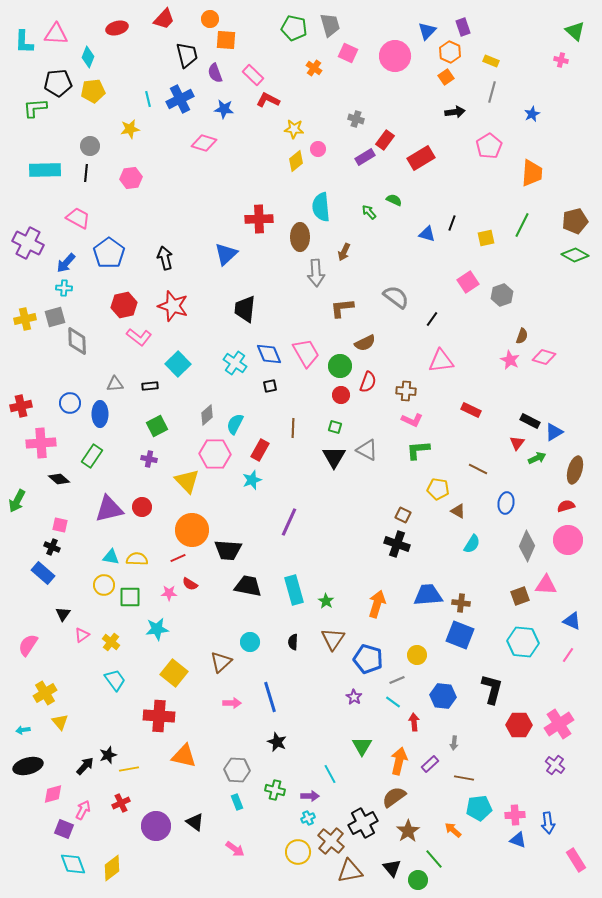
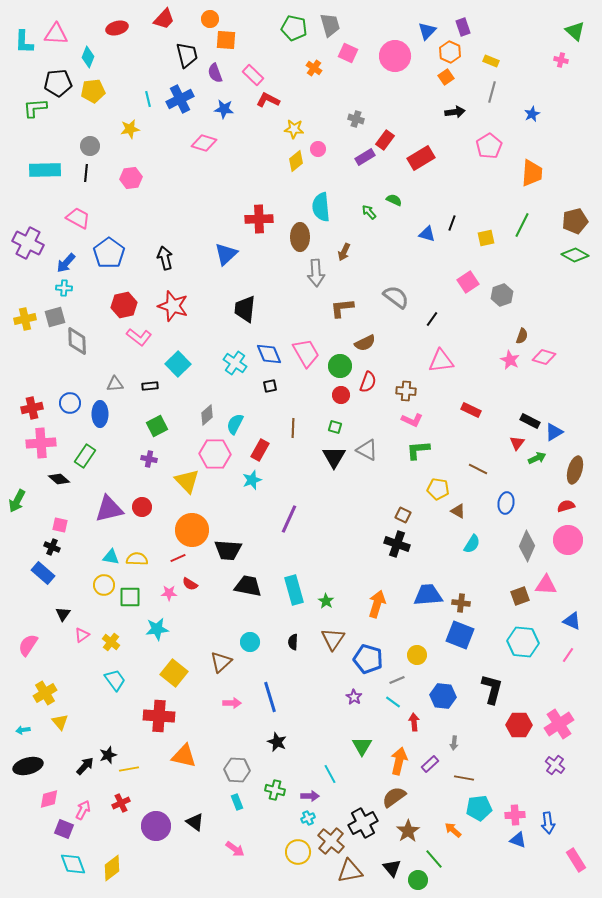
red cross at (21, 406): moved 11 px right, 2 px down
green rectangle at (92, 456): moved 7 px left
purple line at (289, 522): moved 3 px up
pink diamond at (53, 794): moved 4 px left, 5 px down
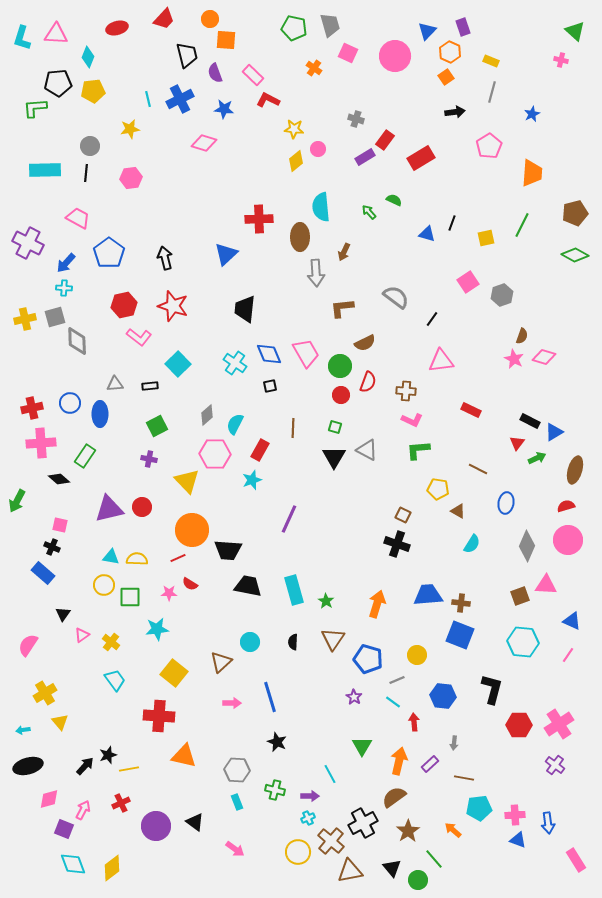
cyan L-shape at (24, 42): moved 2 px left, 4 px up; rotated 15 degrees clockwise
brown pentagon at (575, 221): moved 8 px up
pink star at (510, 360): moved 4 px right, 1 px up
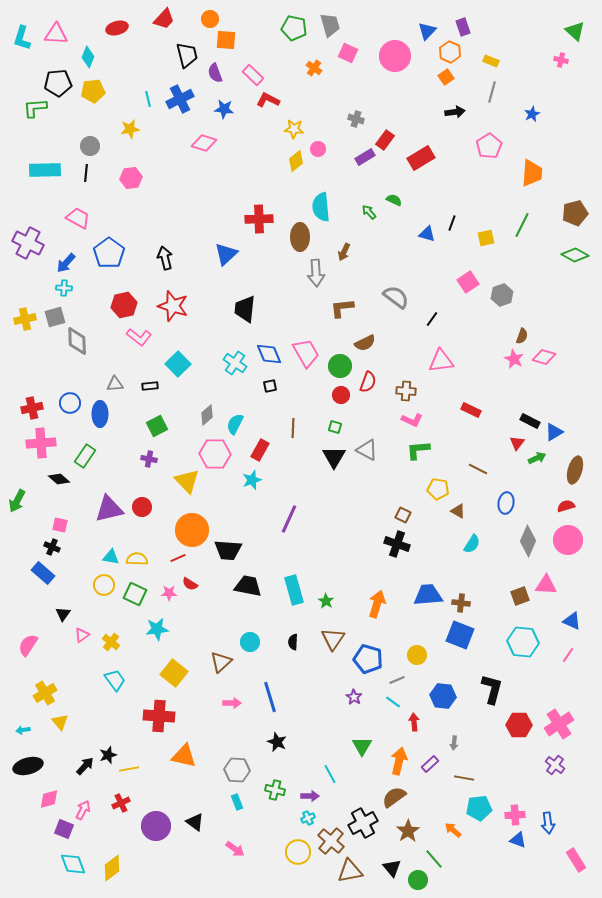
gray diamond at (527, 546): moved 1 px right, 5 px up
green square at (130, 597): moved 5 px right, 3 px up; rotated 25 degrees clockwise
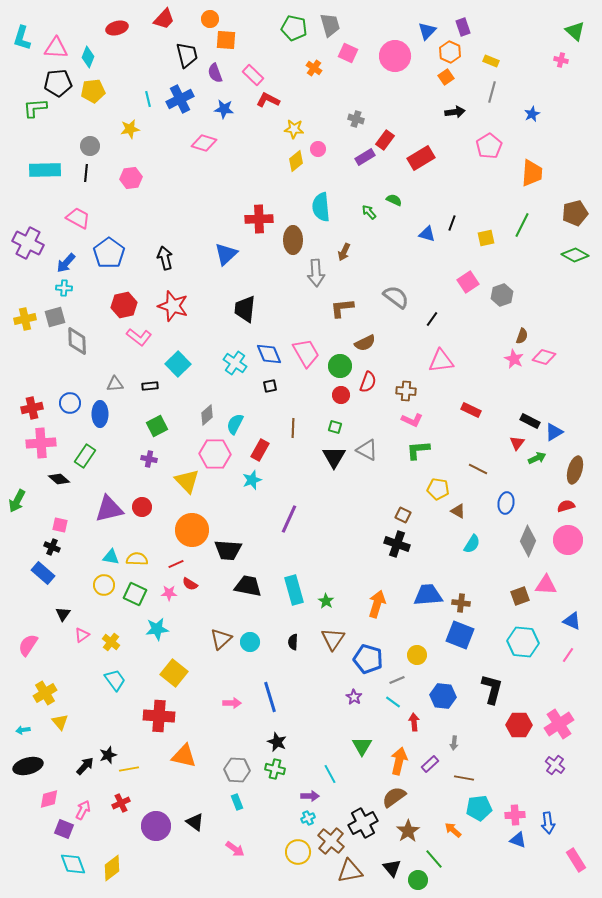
pink triangle at (56, 34): moved 14 px down
brown ellipse at (300, 237): moved 7 px left, 3 px down
red line at (178, 558): moved 2 px left, 6 px down
brown triangle at (221, 662): moved 23 px up
green cross at (275, 790): moved 21 px up
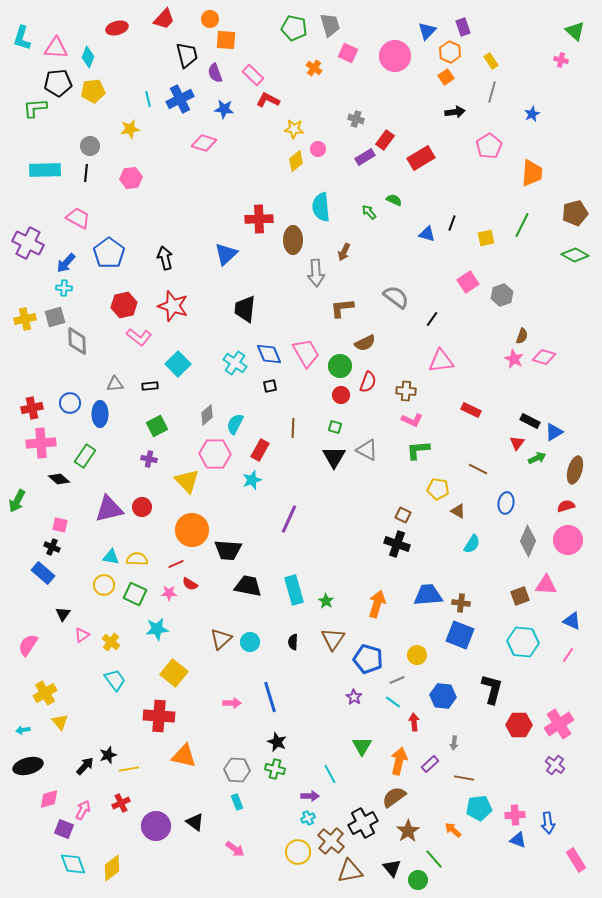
yellow rectangle at (491, 61): rotated 35 degrees clockwise
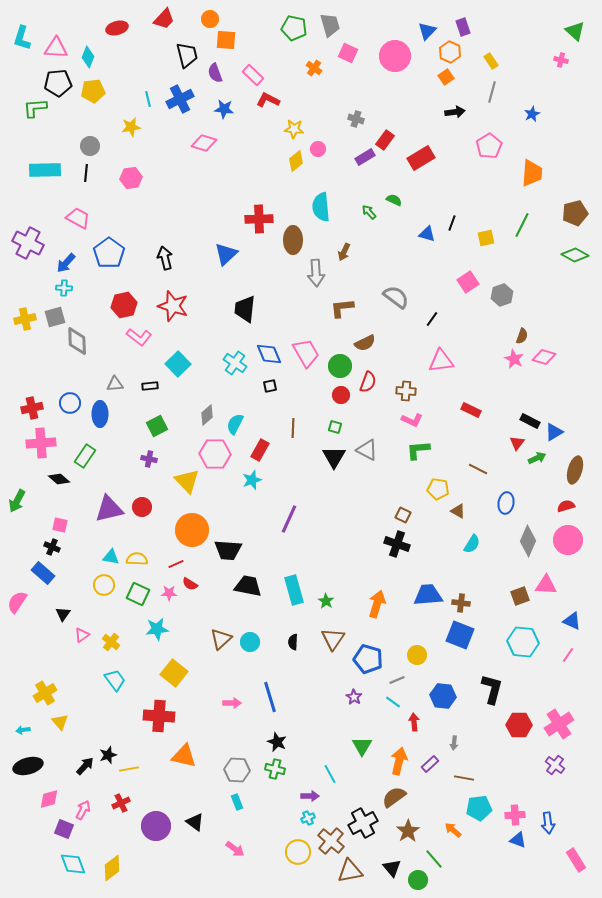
yellow star at (130, 129): moved 1 px right, 2 px up
green square at (135, 594): moved 3 px right
pink semicircle at (28, 645): moved 11 px left, 43 px up
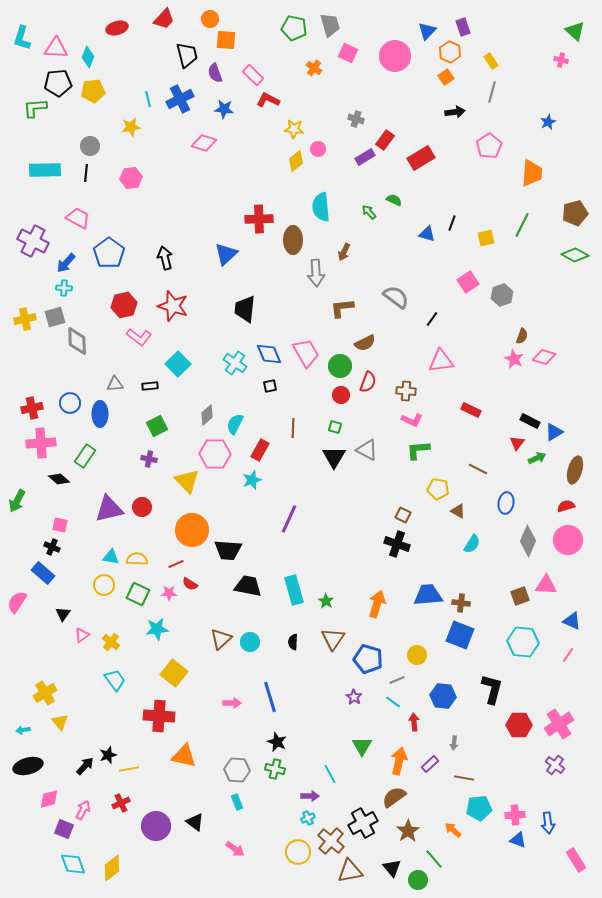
blue star at (532, 114): moved 16 px right, 8 px down
purple cross at (28, 243): moved 5 px right, 2 px up
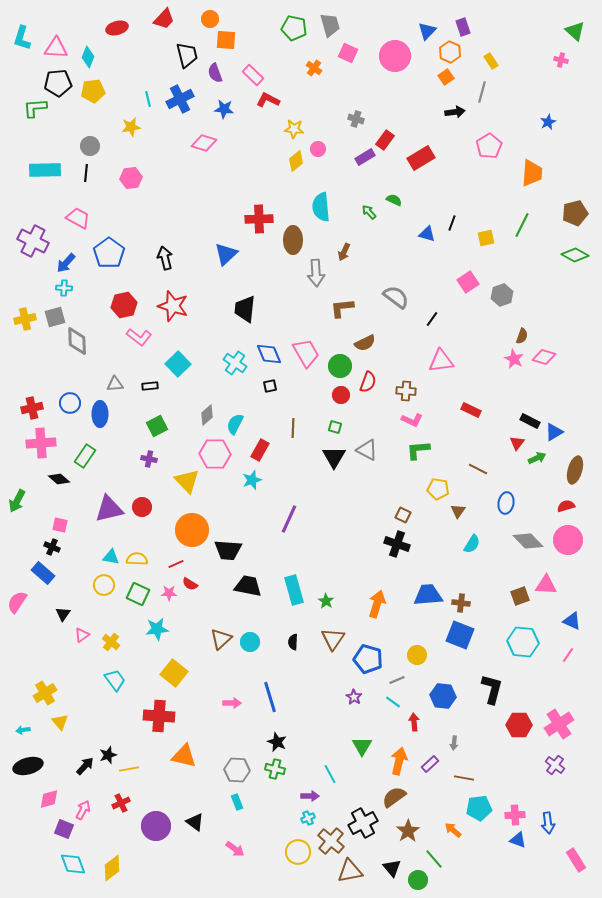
gray line at (492, 92): moved 10 px left
brown triangle at (458, 511): rotated 35 degrees clockwise
gray diamond at (528, 541): rotated 68 degrees counterclockwise
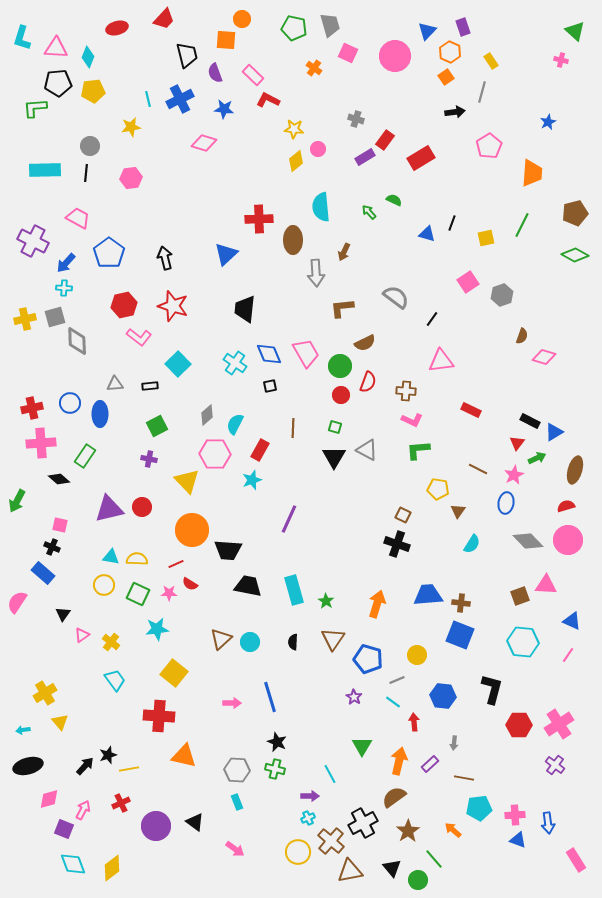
orange circle at (210, 19): moved 32 px right
pink star at (514, 359): moved 116 px down; rotated 18 degrees clockwise
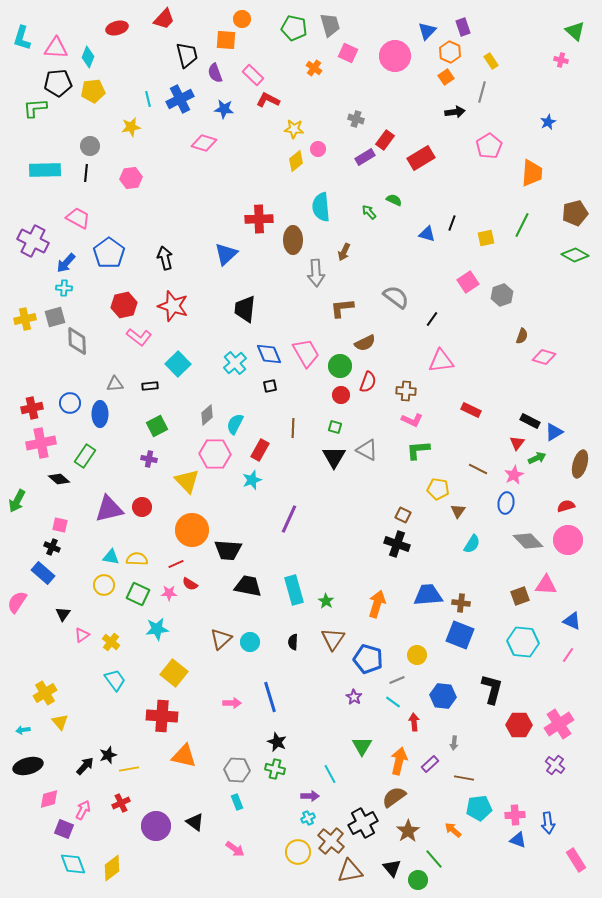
cyan cross at (235, 363): rotated 15 degrees clockwise
pink cross at (41, 443): rotated 8 degrees counterclockwise
brown ellipse at (575, 470): moved 5 px right, 6 px up
red cross at (159, 716): moved 3 px right
